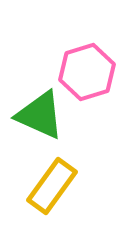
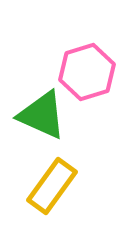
green triangle: moved 2 px right
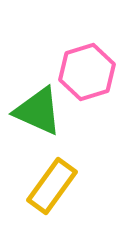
green triangle: moved 4 px left, 4 px up
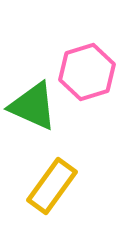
green triangle: moved 5 px left, 5 px up
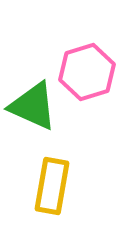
yellow rectangle: rotated 26 degrees counterclockwise
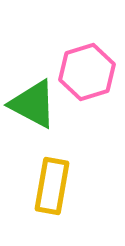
green triangle: moved 2 px up; rotated 4 degrees clockwise
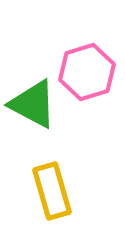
yellow rectangle: moved 5 px down; rotated 26 degrees counterclockwise
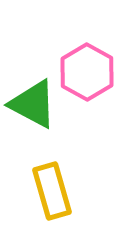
pink hexagon: rotated 14 degrees counterclockwise
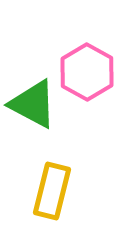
yellow rectangle: rotated 30 degrees clockwise
